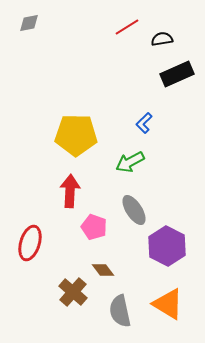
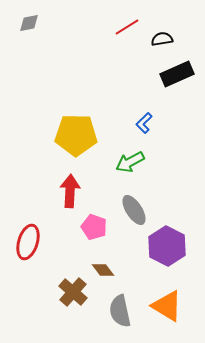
red ellipse: moved 2 px left, 1 px up
orange triangle: moved 1 px left, 2 px down
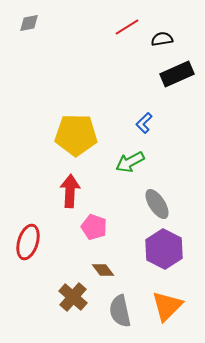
gray ellipse: moved 23 px right, 6 px up
purple hexagon: moved 3 px left, 3 px down
brown cross: moved 5 px down
orange triangle: rotated 44 degrees clockwise
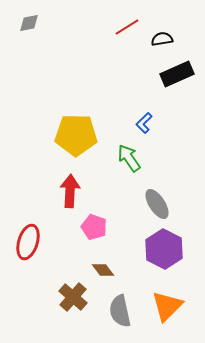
green arrow: moved 1 px left, 4 px up; rotated 84 degrees clockwise
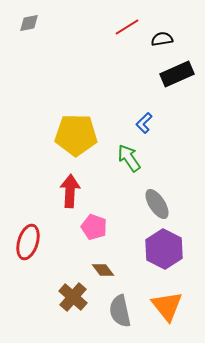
orange triangle: rotated 24 degrees counterclockwise
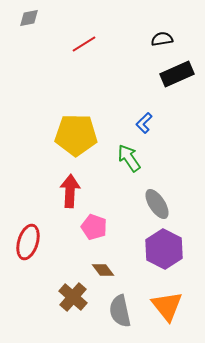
gray diamond: moved 5 px up
red line: moved 43 px left, 17 px down
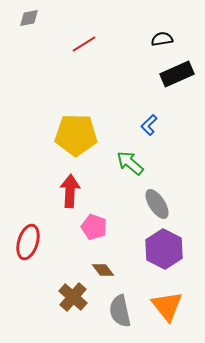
blue L-shape: moved 5 px right, 2 px down
green arrow: moved 1 px right, 5 px down; rotated 16 degrees counterclockwise
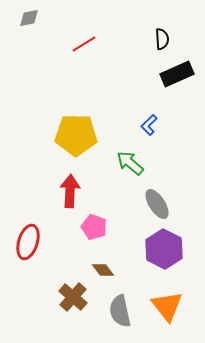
black semicircle: rotated 95 degrees clockwise
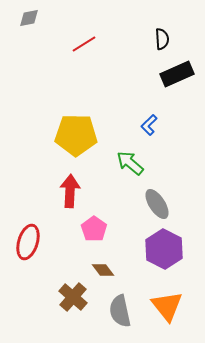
pink pentagon: moved 2 px down; rotated 15 degrees clockwise
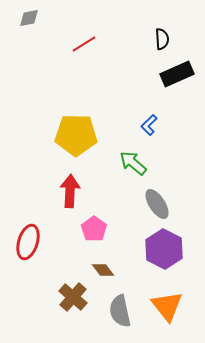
green arrow: moved 3 px right
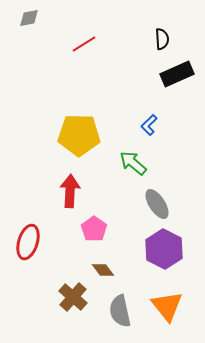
yellow pentagon: moved 3 px right
